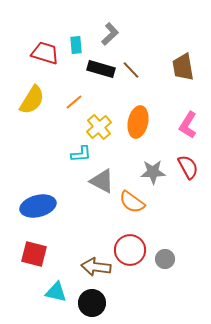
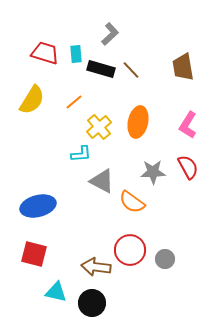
cyan rectangle: moved 9 px down
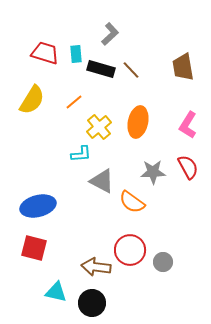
red square: moved 6 px up
gray circle: moved 2 px left, 3 px down
